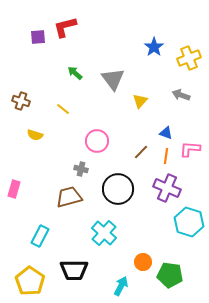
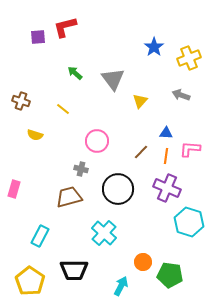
blue triangle: rotated 16 degrees counterclockwise
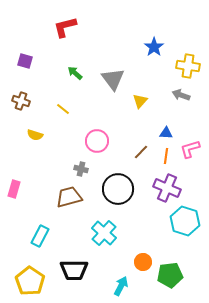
purple square: moved 13 px left, 24 px down; rotated 21 degrees clockwise
yellow cross: moved 1 px left, 8 px down; rotated 30 degrees clockwise
pink L-shape: rotated 20 degrees counterclockwise
cyan hexagon: moved 4 px left, 1 px up
green pentagon: rotated 15 degrees counterclockwise
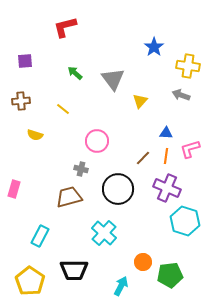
purple square: rotated 21 degrees counterclockwise
brown cross: rotated 24 degrees counterclockwise
brown line: moved 2 px right, 6 px down
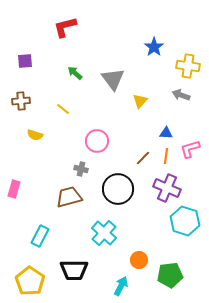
orange circle: moved 4 px left, 2 px up
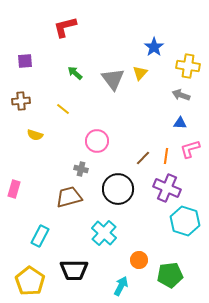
yellow triangle: moved 28 px up
blue triangle: moved 14 px right, 10 px up
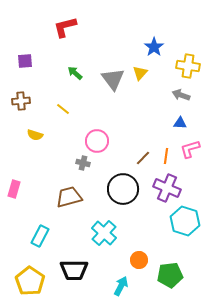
gray cross: moved 2 px right, 6 px up
black circle: moved 5 px right
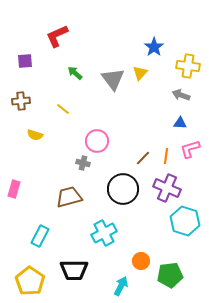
red L-shape: moved 8 px left, 9 px down; rotated 10 degrees counterclockwise
cyan cross: rotated 20 degrees clockwise
orange circle: moved 2 px right, 1 px down
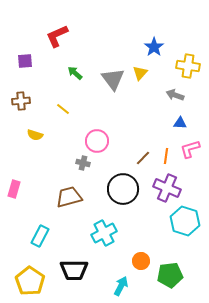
gray arrow: moved 6 px left
